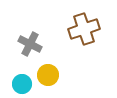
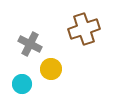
yellow circle: moved 3 px right, 6 px up
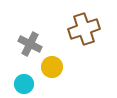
yellow circle: moved 1 px right, 2 px up
cyan circle: moved 2 px right
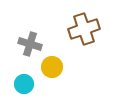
gray cross: rotated 10 degrees counterclockwise
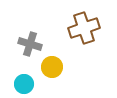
brown cross: moved 1 px up
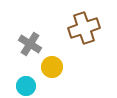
gray cross: rotated 15 degrees clockwise
cyan circle: moved 2 px right, 2 px down
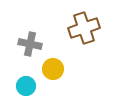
gray cross: rotated 20 degrees counterclockwise
yellow circle: moved 1 px right, 2 px down
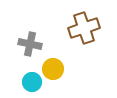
cyan circle: moved 6 px right, 4 px up
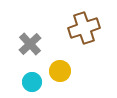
gray cross: rotated 35 degrees clockwise
yellow circle: moved 7 px right, 2 px down
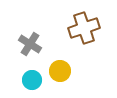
gray cross: rotated 15 degrees counterclockwise
cyan circle: moved 2 px up
